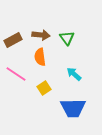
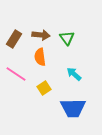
brown rectangle: moved 1 px right, 1 px up; rotated 30 degrees counterclockwise
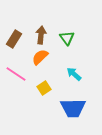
brown arrow: rotated 90 degrees counterclockwise
orange semicircle: rotated 54 degrees clockwise
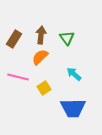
pink line: moved 2 px right, 3 px down; rotated 20 degrees counterclockwise
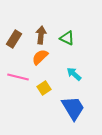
green triangle: rotated 28 degrees counterclockwise
blue trapezoid: rotated 120 degrees counterclockwise
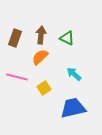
brown rectangle: moved 1 px right, 1 px up; rotated 12 degrees counterclockwise
pink line: moved 1 px left
blue trapezoid: rotated 72 degrees counterclockwise
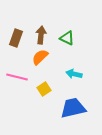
brown rectangle: moved 1 px right
cyan arrow: rotated 28 degrees counterclockwise
yellow square: moved 1 px down
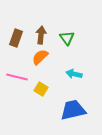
green triangle: rotated 28 degrees clockwise
yellow square: moved 3 px left; rotated 24 degrees counterclockwise
blue trapezoid: moved 2 px down
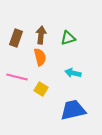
green triangle: moved 1 px right; rotated 49 degrees clockwise
orange semicircle: rotated 120 degrees clockwise
cyan arrow: moved 1 px left, 1 px up
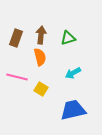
cyan arrow: rotated 42 degrees counterclockwise
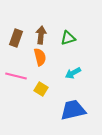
pink line: moved 1 px left, 1 px up
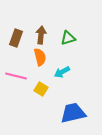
cyan arrow: moved 11 px left, 1 px up
blue trapezoid: moved 3 px down
